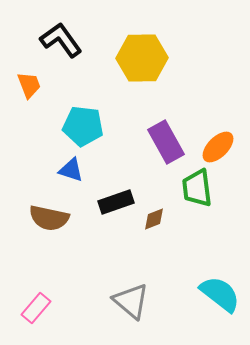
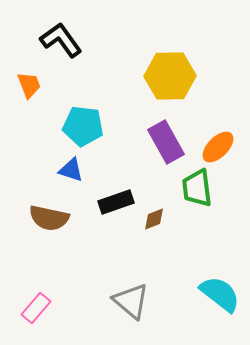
yellow hexagon: moved 28 px right, 18 px down
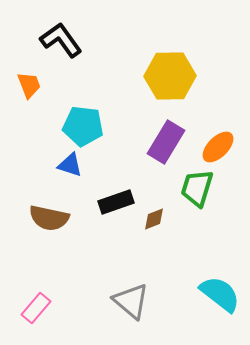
purple rectangle: rotated 60 degrees clockwise
blue triangle: moved 1 px left, 5 px up
green trapezoid: rotated 24 degrees clockwise
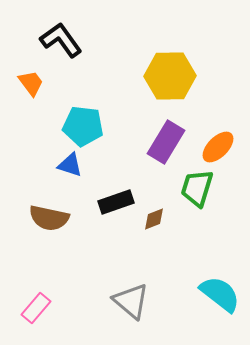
orange trapezoid: moved 2 px right, 2 px up; rotated 16 degrees counterclockwise
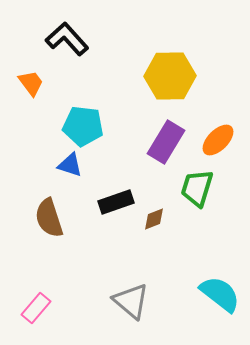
black L-shape: moved 6 px right, 1 px up; rotated 6 degrees counterclockwise
orange ellipse: moved 7 px up
brown semicircle: rotated 60 degrees clockwise
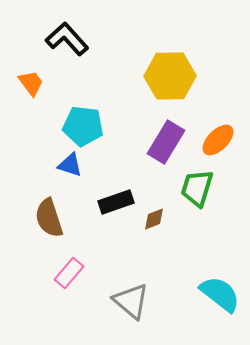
pink rectangle: moved 33 px right, 35 px up
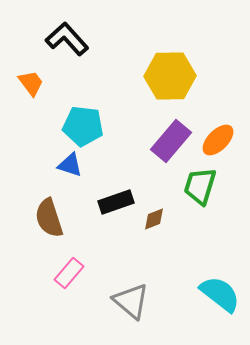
purple rectangle: moved 5 px right, 1 px up; rotated 9 degrees clockwise
green trapezoid: moved 3 px right, 2 px up
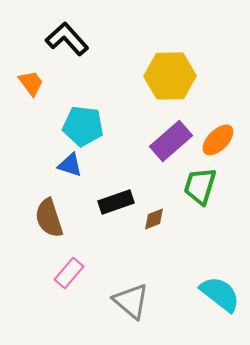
purple rectangle: rotated 9 degrees clockwise
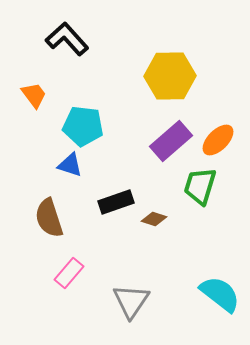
orange trapezoid: moved 3 px right, 12 px down
brown diamond: rotated 40 degrees clockwise
gray triangle: rotated 24 degrees clockwise
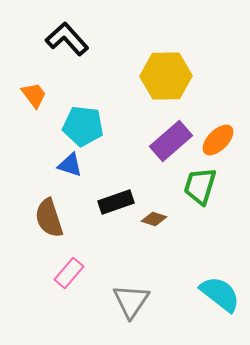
yellow hexagon: moved 4 px left
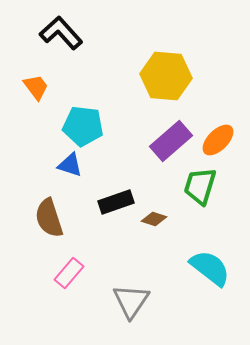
black L-shape: moved 6 px left, 6 px up
yellow hexagon: rotated 6 degrees clockwise
orange trapezoid: moved 2 px right, 8 px up
cyan semicircle: moved 10 px left, 26 px up
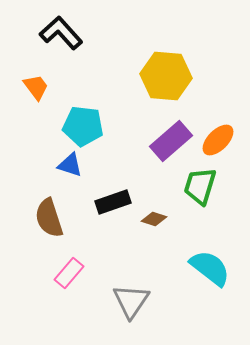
black rectangle: moved 3 px left
